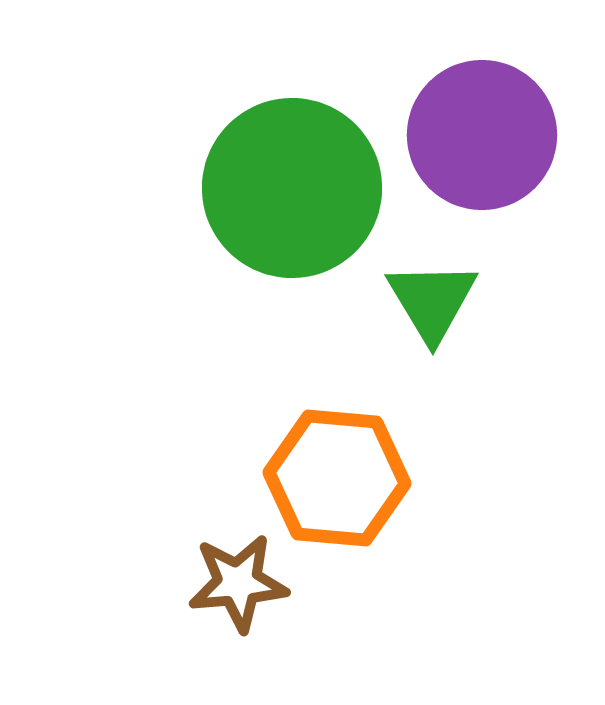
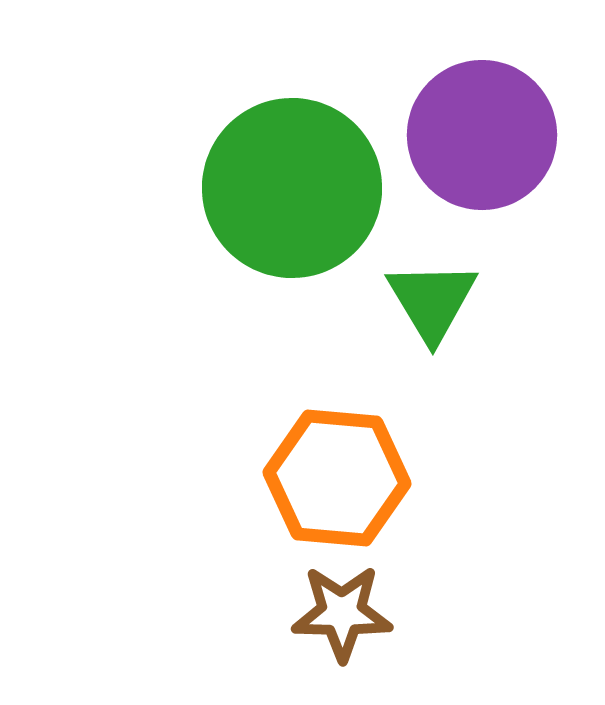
brown star: moved 104 px right, 30 px down; rotated 6 degrees clockwise
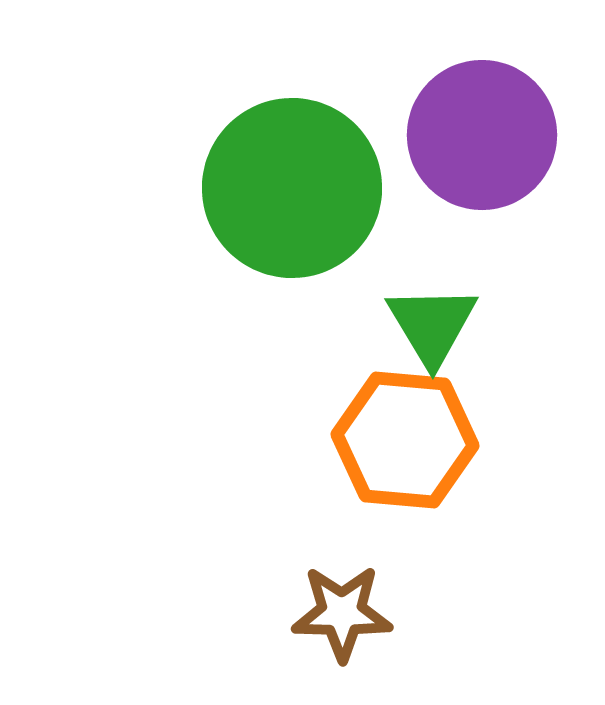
green triangle: moved 24 px down
orange hexagon: moved 68 px right, 38 px up
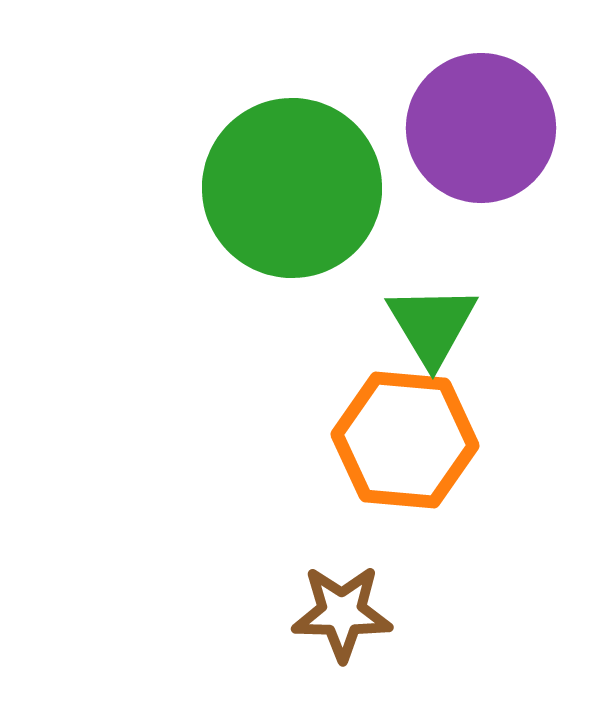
purple circle: moved 1 px left, 7 px up
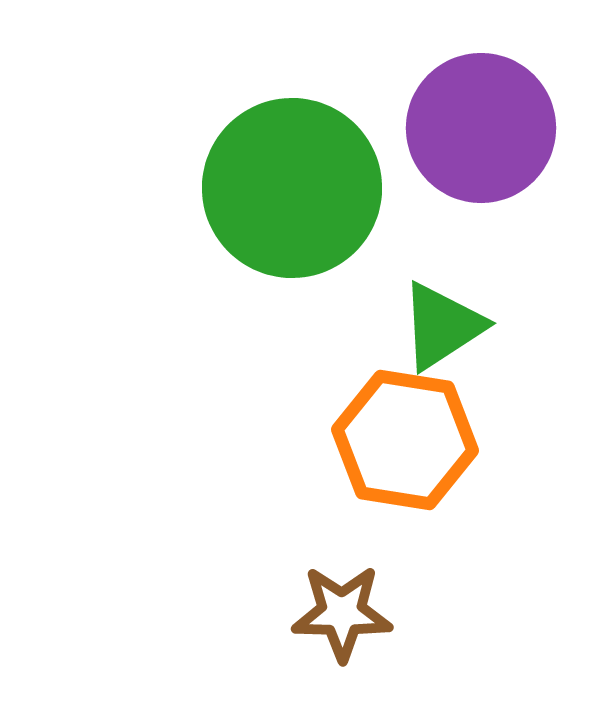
green triangle: moved 10 px right, 1 px down; rotated 28 degrees clockwise
orange hexagon: rotated 4 degrees clockwise
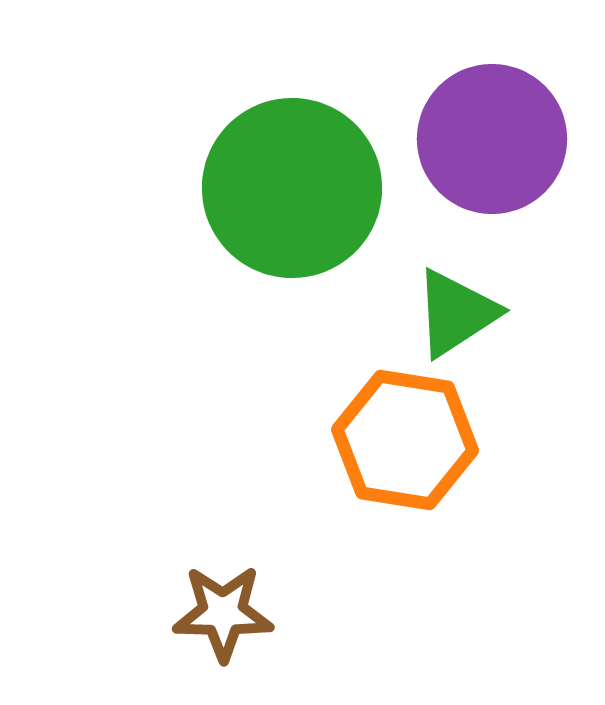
purple circle: moved 11 px right, 11 px down
green triangle: moved 14 px right, 13 px up
brown star: moved 119 px left
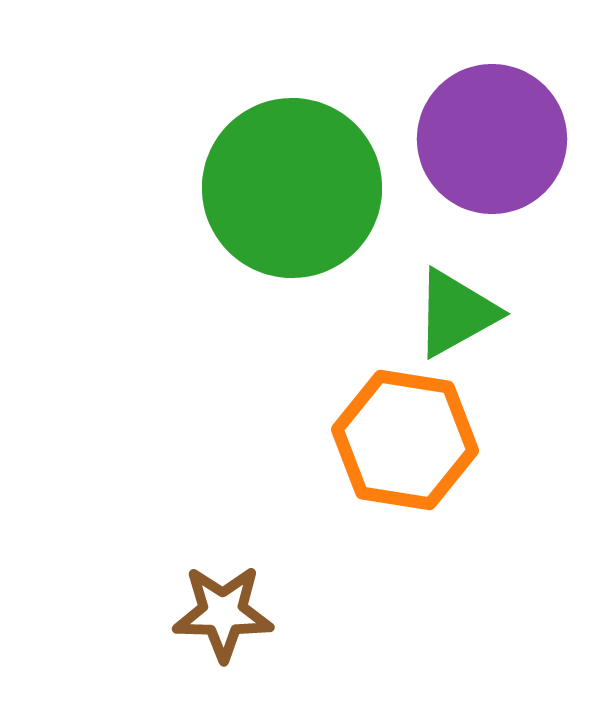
green triangle: rotated 4 degrees clockwise
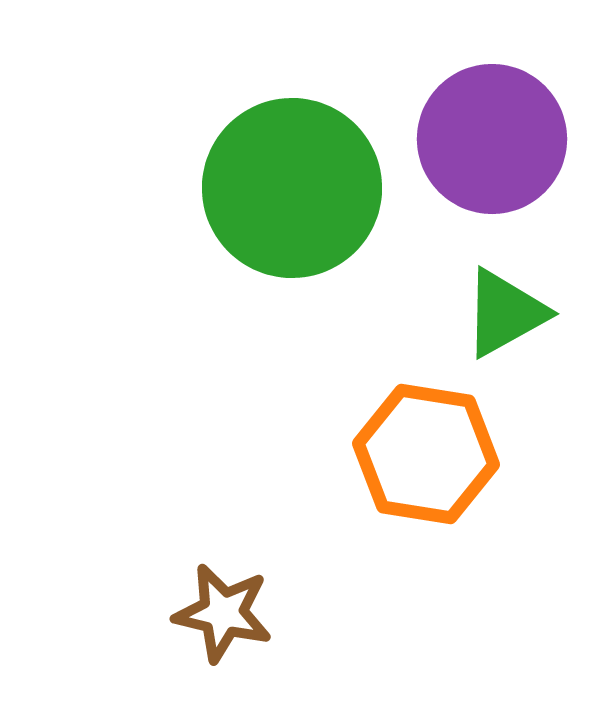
green triangle: moved 49 px right
orange hexagon: moved 21 px right, 14 px down
brown star: rotated 12 degrees clockwise
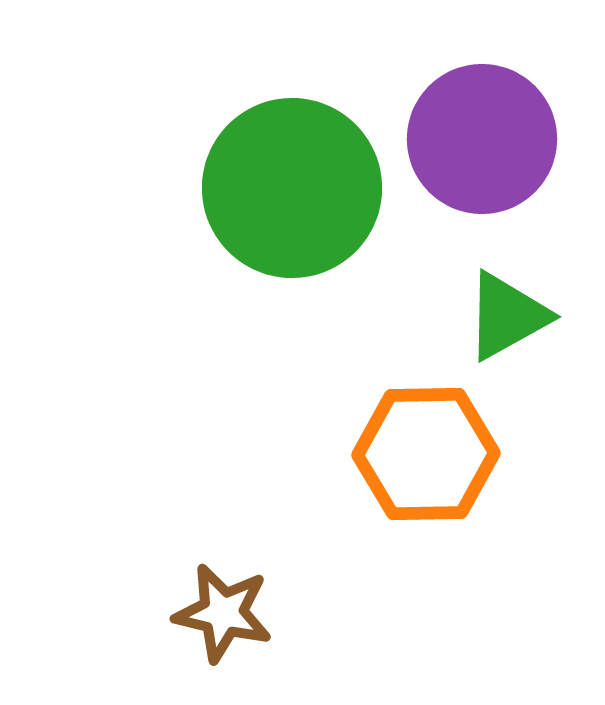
purple circle: moved 10 px left
green triangle: moved 2 px right, 3 px down
orange hexagon: rotated 10 degrees counterclockwise
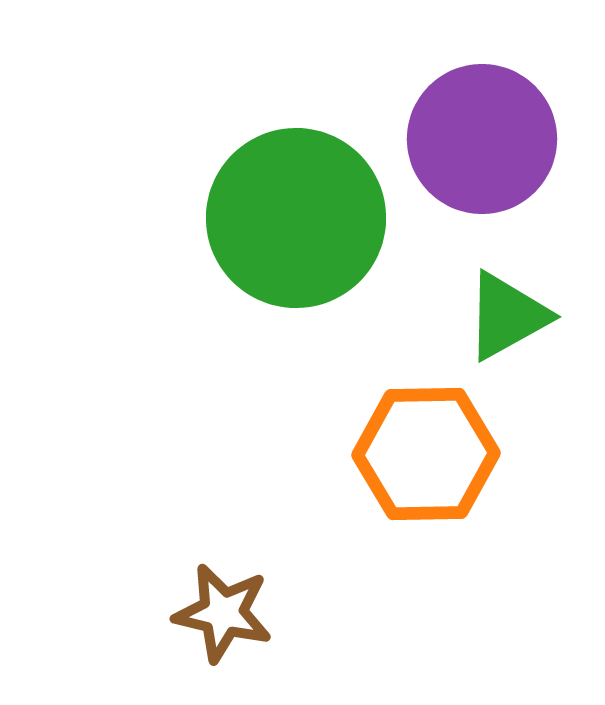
green circle: moved 4 px right, 30 px down
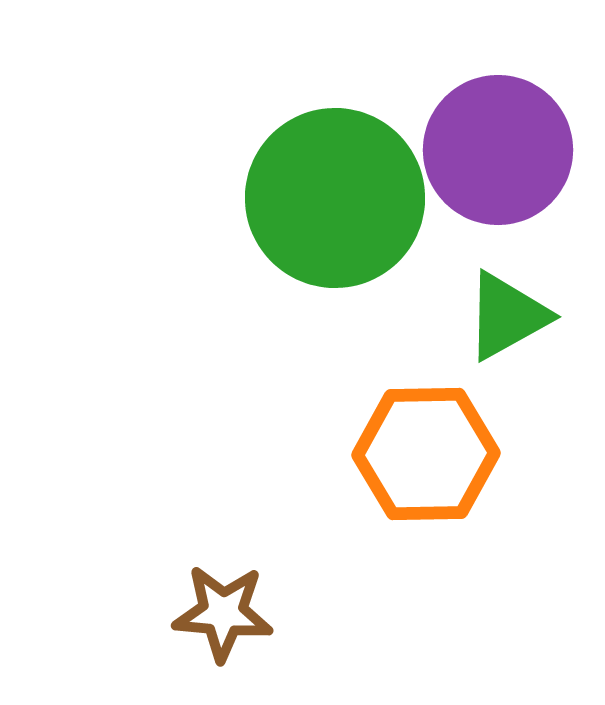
purple circle: moved 16 px right, 11 px down
green circle: moved 39 px right, 20 px up
brown star: rotated 8 degrees counterclockwise
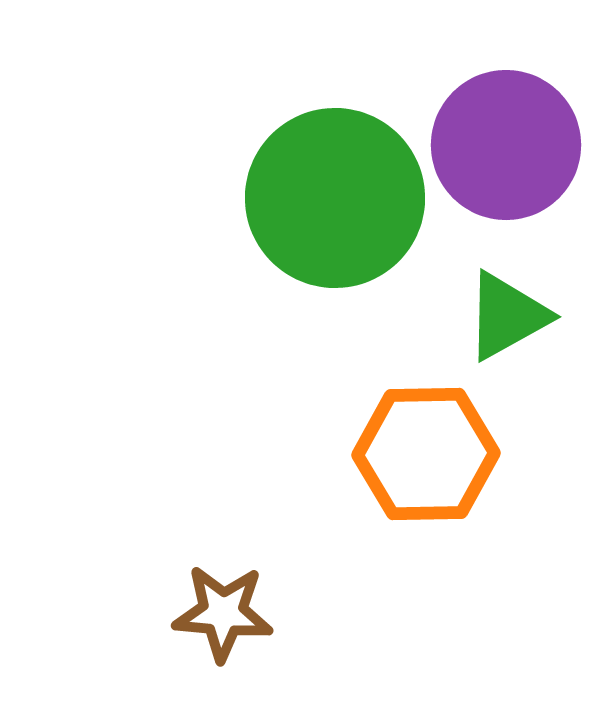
purple circle: moved 8 px right, 5 px up
